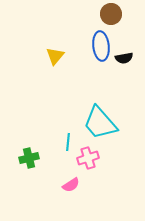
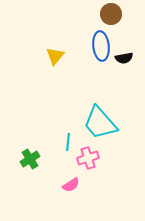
green cross: moved 1 px right, 1 px down; rotated 18 degrees counterclockwise
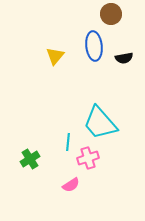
blue ellipse: moved 7 px left
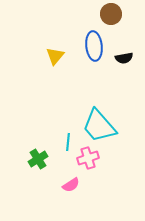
cyan trapezoid: moved 1 px left, 3 px down
green cross: moved 8 px right
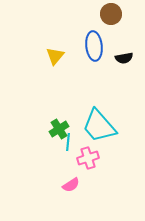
green cross: moved 21 px right, 30 px up
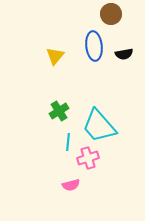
black semicircle: moved 4 px up
green cross: moved 18 px up
pink semicircle: rotated 18 degrees clockwise
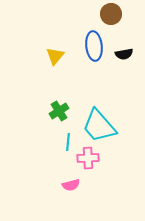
pink cross: rotated 15 degrees clockwise
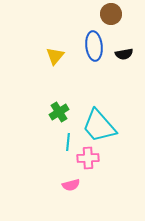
green cross: moved 1 px down
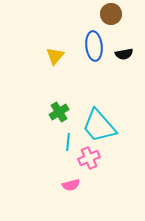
pink cross: moved 1 px right; rotated 20 degrees counterclockwise
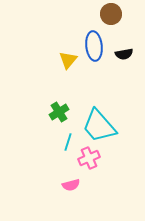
yellow triangle: moved 13 px right, 4 px down
cyan line: rotated 12 degrees clockwise
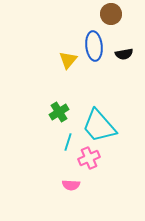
pink semicircle: rotated 18 degrees clockwise
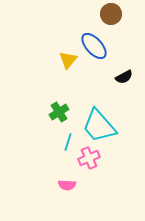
blue ellipse: rotated 36 degrees counterclockwise
black semicircle: moved 23 px down; rotated 18 degrees counterclockwise
pink semicircle: moved 4 px left
